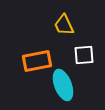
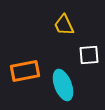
white square: moved 5 px right
orange rectangle: moved 12 px left, 10 px down
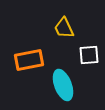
yellow trapezoid: moved 3 px down
orange rectangle: moved 4 px right, 11 px up
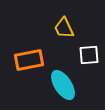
cyan ellipse: rotated 12 degrees counterclockwise
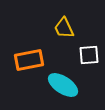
cyan ellipse: rotated 24 degrees counterclockwise
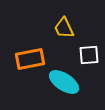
orange rectangle: moved 1 px right, 1 px up
cyan ellipse: moved 1 px right, 3 px up
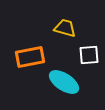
yellow trapezoid: moved 1 px right; rotated 130 degrees clockwise
orange rectangle: moved 2 px up
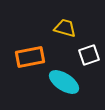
white square: rotated 15 degrees counterclockwise
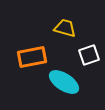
orange rectangle: moved 2 px right
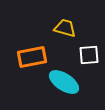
white square: rotated 15 degrees clockwise
